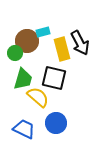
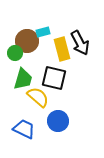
blue circle: moved 2 px right, 2 px up
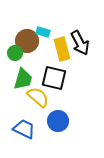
cyan rectangle: rotated 32 degrees clockwise
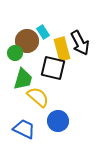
cyan rectangle: rotated 40 degrees clockwise
black square: moved 1 px left, 10 px up
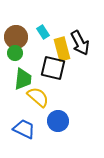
brown circle: moved 11 px left, 4 px up
green trapezoid: rotated 10 degrees counterclockwise
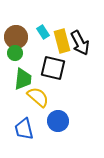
yellow rectangle: moved 8 px up
blue trapezoid: rotated 130 degrees counterclockwise
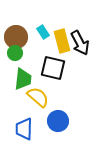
blue trapezoid: rotated 15 degrees clockwise
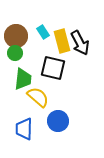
brown circle: moved 1 px up
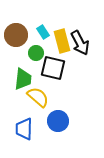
brown circle: moved 1 px up
green circle: moved 21 px right
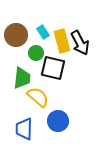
green trapezoid: moved 1 px left, 1 px up
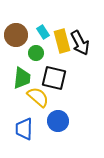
black square: moved 1 px right, 10 px down
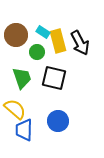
cyan rectangle: rotated 24 degrees counterclockwise
yellow rectangle: moved 4 px left
green circle: moved 1 px right, 1 px up
green trapezoid: rotated 25 degrees counterclockwise
yellow semicircle: moved 23 px left, 12 px down
blue trapezoid: moved 1 px down
